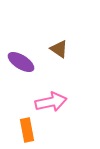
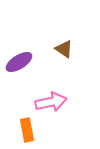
brown triangle: moved 5 px right
purple ellipse: moved 2 px left; rotated 64 degrees counterclockwise
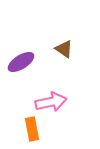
purple ellipse: moved 2 px right
orange rectangle: moved 5 px right, 1 px up
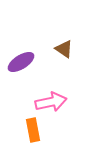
orange rectangle: moved 1 px right, 1 px down
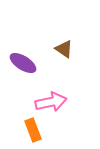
purple ellipse: moved 2 px right, 1 px down; rotated 64 degrees clockwise
orange rectangle: rotated 10 degrees counterclockwise
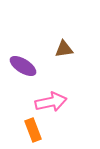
brown triangle: rotated 42 degrees counterclockwise
purple ellipse: moved 3 px down
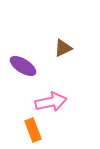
brown triangle: moved 1 px left, 1 px up; rotated 18 degrees counterclockwise
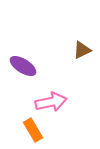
brown triangle: moved 19 px right, 2 px down
orange rectangle: rotated 10 degrees counterclockwise
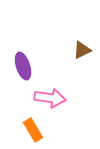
purple ellipse: rotated 40 degrees clockwise
pink arrow: moved 1 px left, 4 px up; rotated 20 degrees clockwise
